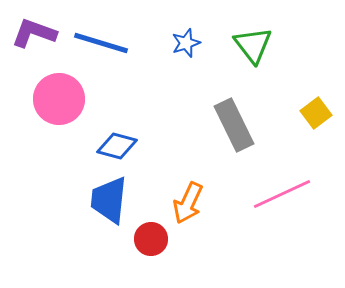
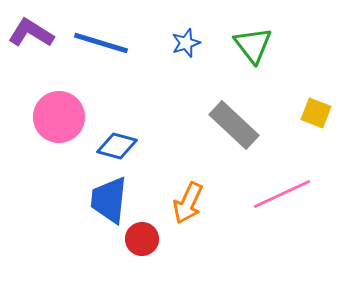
purple L-shape: moved 3 px left; rotated 12 degrees clockwise
pink circle: moved 18 px down
yellow square: rotated 32 degrees counterclockwise
gray rectangle: rotated 21 degrees counterclockwise
red circle: moved 9 px left
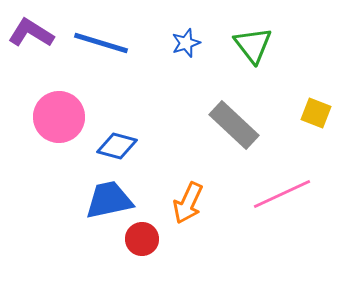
blue trapezoid: rotated 72 degrees clockwise
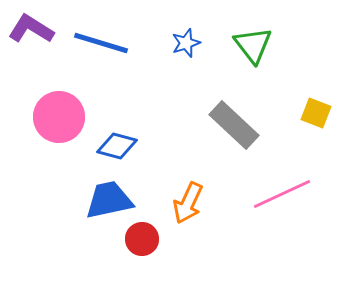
purple L-shape: moved 4 px up
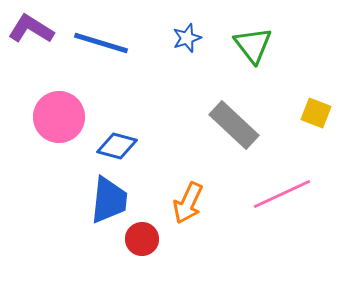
blue star: moved 1 px right, 5 px up
blue trapezoid: rotated 108 degrees clockwise
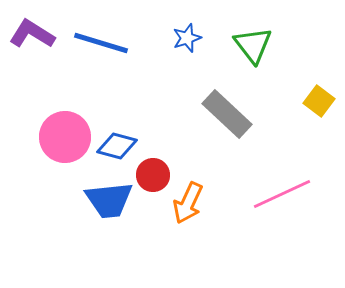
purple L-shape: moved 1 px right, 5 px down
yellow square: moved 3 px right, 12 px up; rotated 16 degrees clockwise
pink circle: moved 6 px right, 20 px down
gray rectangle: moved 7 px left, 11 px up
blue trapezoid: rotated 78 degrees clockwise
red circle: moved 11 px right, 64 px up
